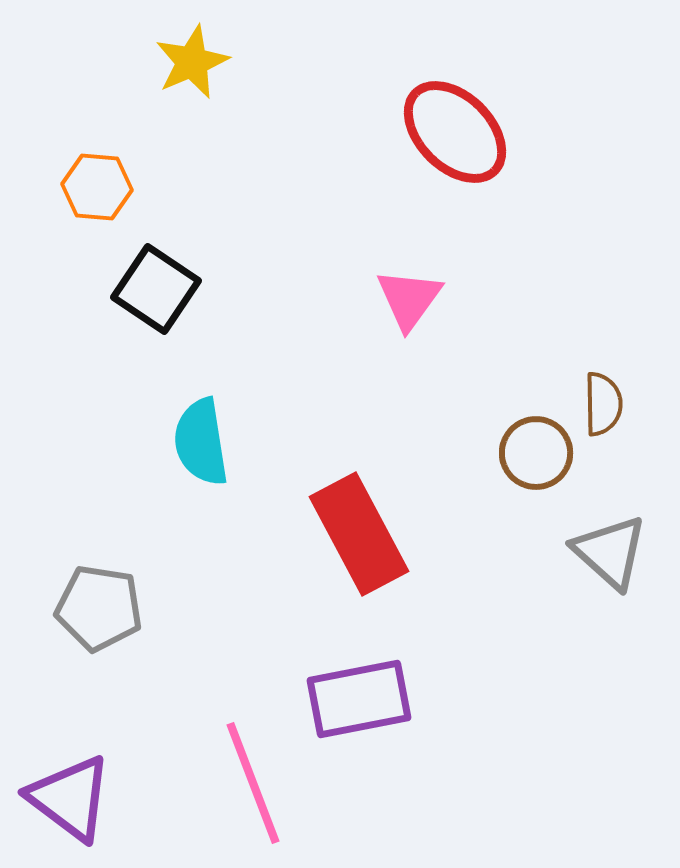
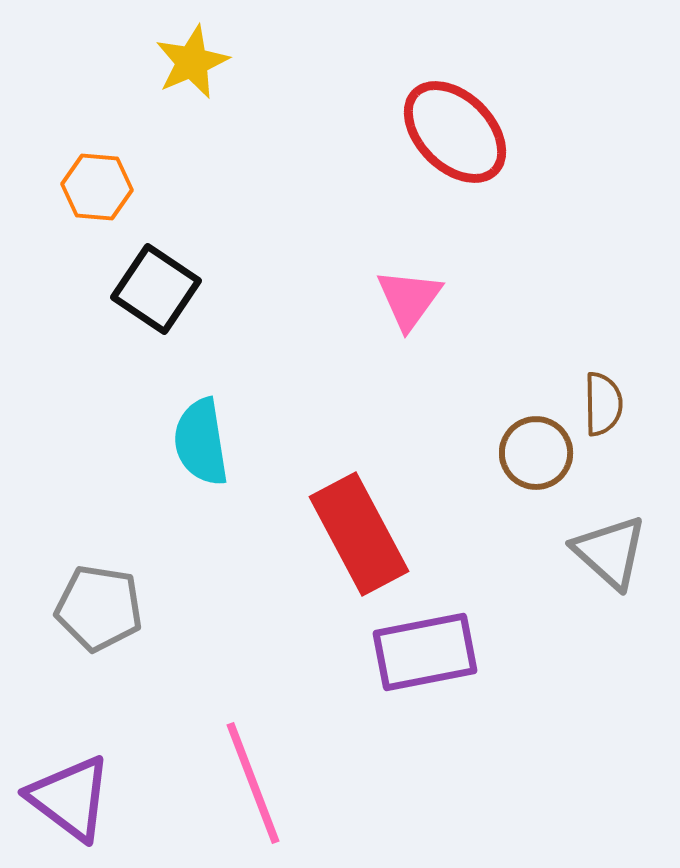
purple rectangle: moved 66 px right, 47 px up
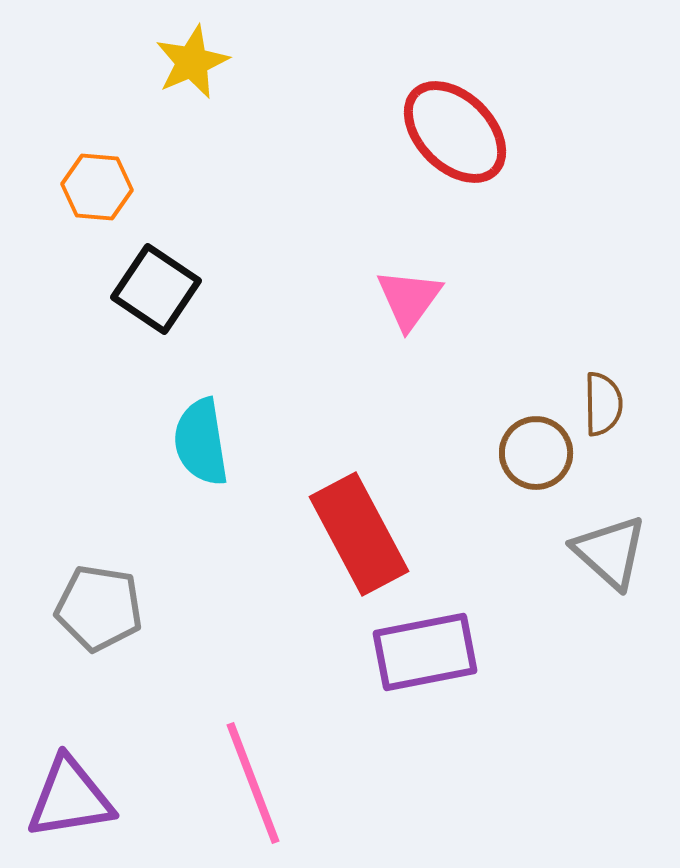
purple triangle: rotated 46 degrees counterclockwise
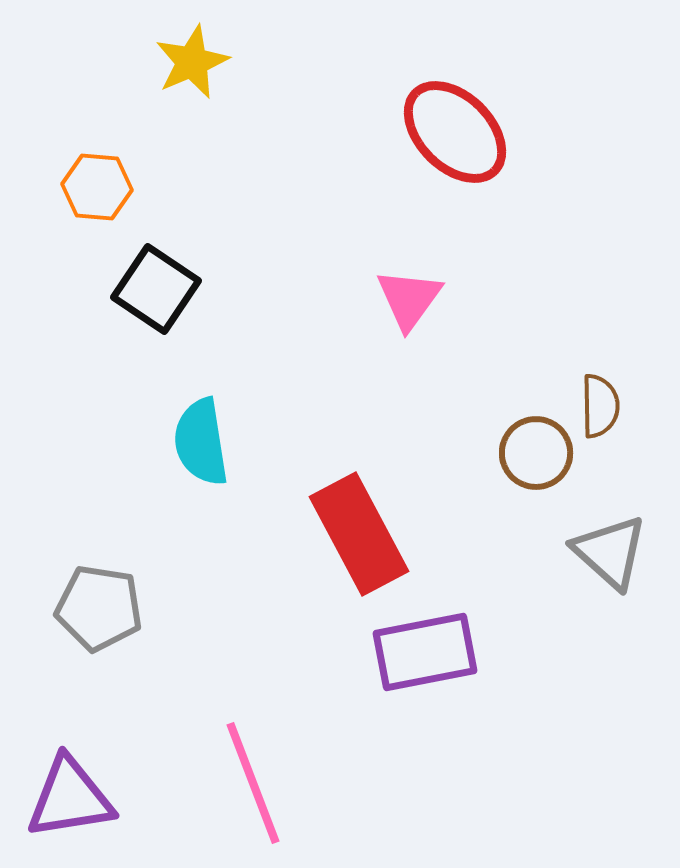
brown semicircle: moved 3 px left, 2 px down
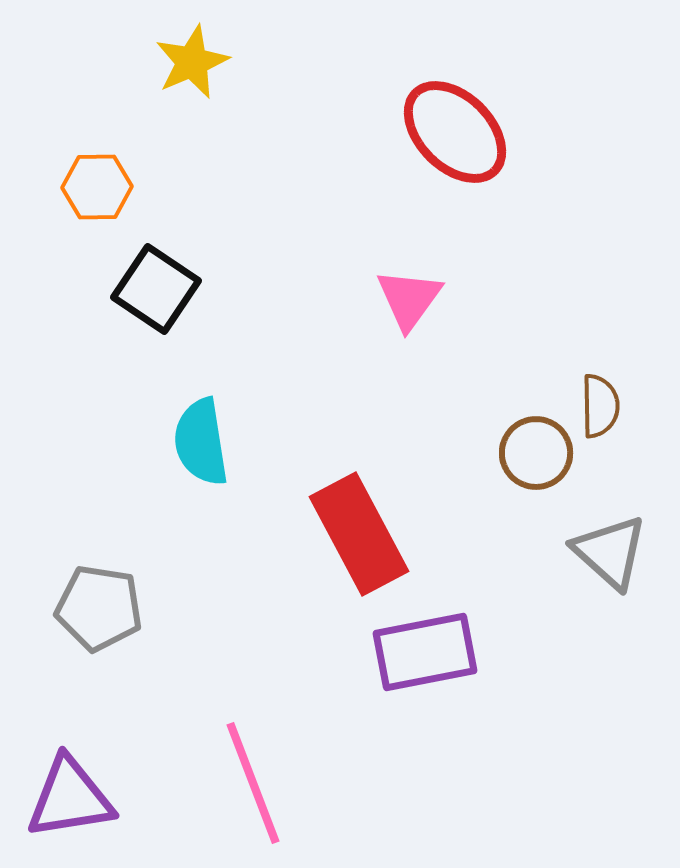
orange hexagon: rotated 6 degrees counterclockwise
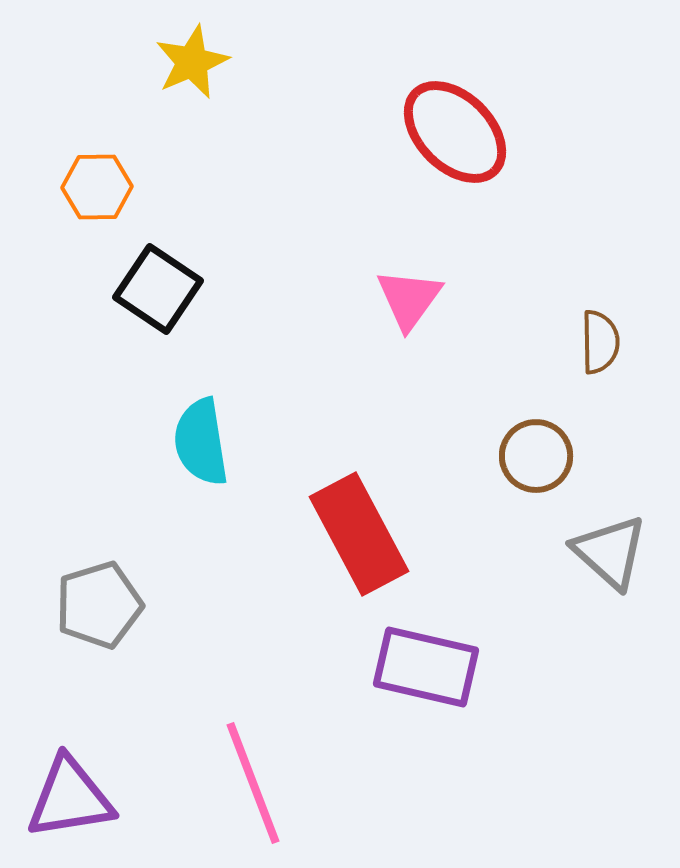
black square: moved 2 px right
brown semicircle: moved 64 px up
brown circle: moved 3 px down
gray pentagon: moved 3 px up; rotated 26 degrees counterclockwise
purple rectangle: moved 1 px right, 15 px down; rotated 24 degrees clockwise
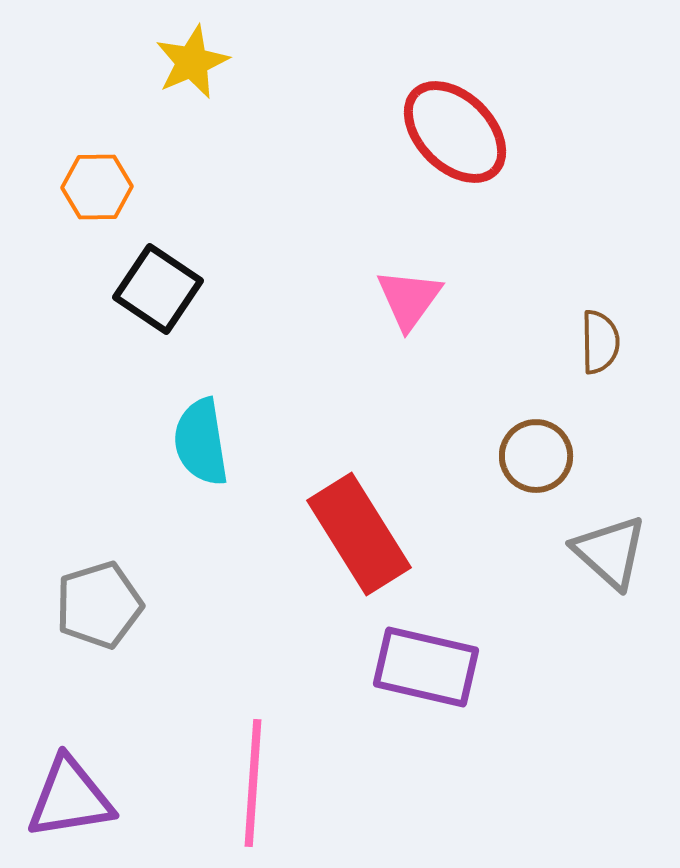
red rectangle: rotated 4 degrees counterclockwise
pink line: rotated 25 degrees clockwise
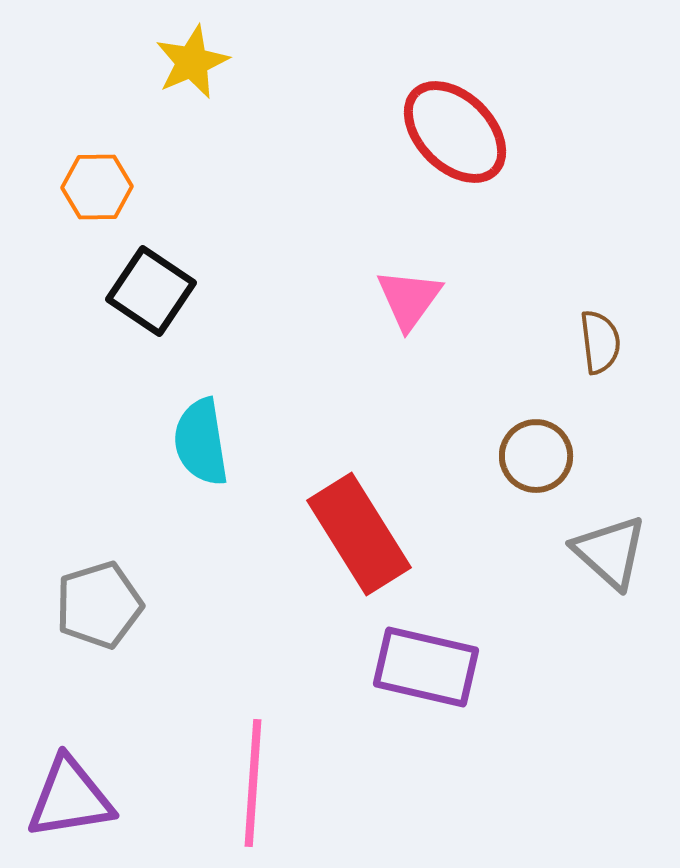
black square: moved 7 px left, 2 px down
brown semicircle: rotated 6 degrees counterclockwise
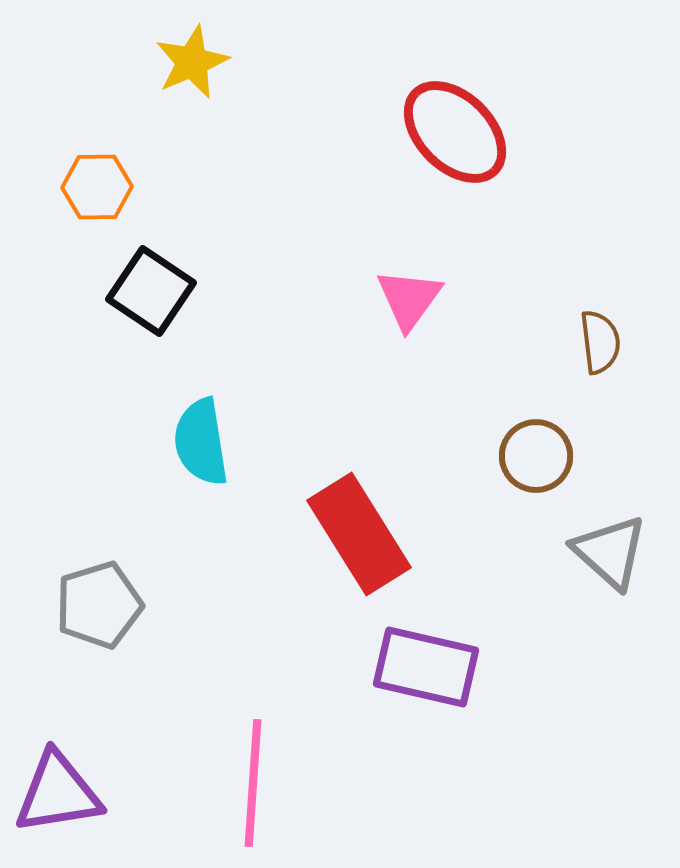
purple triangle: moved 12 px left, 5 px up
